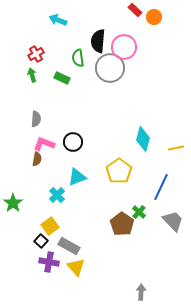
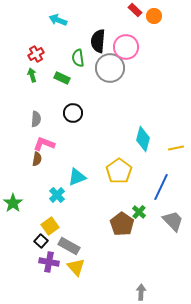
orange circle: moved 1 px up
pink circle: moved 2 px right
black circle: moved 29 px up
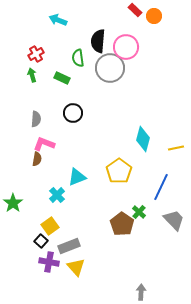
gray trapezoid: moved 1 px right, 1 px up
gray rectangle: rotated 50 degrees counterclockwise
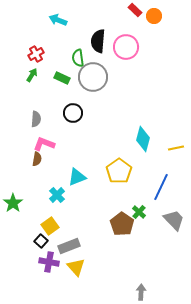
gray circle: moved 17 px left, 9 px down
green arrow: rotated 48 degrees clockwise
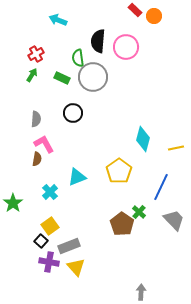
pink L-shape: rotated 40 degrees clockwise
cyan cross: moved 7 px left, 3 px up
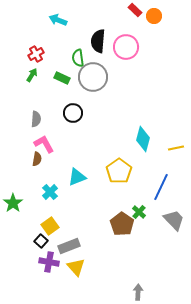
gray arrow: moved 3 px left
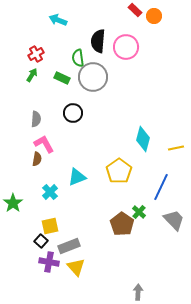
yellow square: rotated 24 degrees clockwise
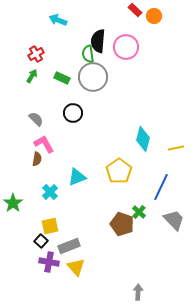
green semicircle: moved 10 px right, 4 px up
green arrow: moved 1 px down
gray semicircle: rotated 49 degrees counterclockwise
brown pentagon: rotated 15 degrees counterclockwise
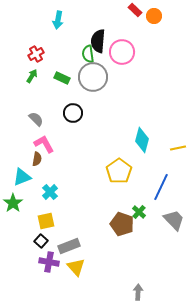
cyan arrow: rotated 102 degrees counterclockwise
pink circle: moved 4 px left, 5 px down
cyan diamond: moved 1 px left, 1 px down
yellow line: moved 2 px right
cyan triangle: moved 55 px left
yellow square: moved 4 px left, 5 px up
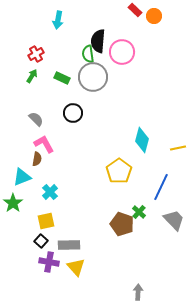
gray rectangle: moved 1 px up; rotated 20 degrees clockwise
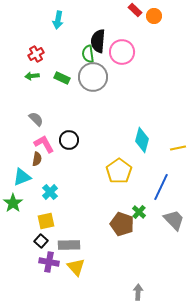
green arrow: rotated 128 degrees counterclockwise
black circle: moved 4 px left, 27 px down
